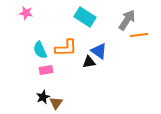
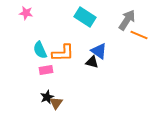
orange line: rotated 30 degrees clockwise
orange L-shape: moved 3 px left, 5 px down
black triangle: moved 3 px right; rotated 24 degrees clockwise
black star: moved 4 px right
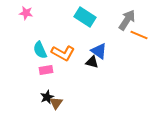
orange L-shape: rotated 30 degrees clockwise
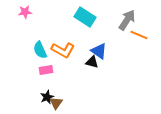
pink star: moved 1 px left, 1 px up; rotated 16 degrees counterclockwise
orange L-shape: moved 3 px up
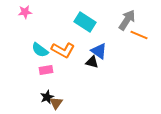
cyan rectangle: moved 5 px down
cyan semicircle: rotated 30 degrees counterclockwise
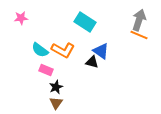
pink star: moved 4 px left, 6 px down
gray arrow: moved 12 px right; rotated 15 degrees counterclockwise
blue triangle: moved 2 px right
pink rectangle: rotated 32 degrees clockwise
black star: moved 9 px right, 10 px up
